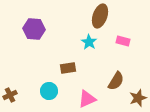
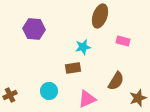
cyan star: moved 6 px left, 5 px down; rotated 28 degrees clockwise
brown rectangle: moved 5 px right
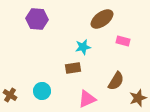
brown ellipse: moved 2 px right, 3 px down; rotated 35 degrees clockwise
purple hexagon: moved 3 px right, 10 px up
cyan circle: moved 7 px left
brown cross: rotated 32 degrees counterclockwise
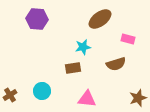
brown ellipse: moved 2 px left
pink rectangle: moved 5 px right, 2 px up
brown semicircle: moved 17 px up; rotated 42 degrees clockwise
brown cross: rotated 24 degrees clockwise
pink triangle: rotated 30 degrees clockwise
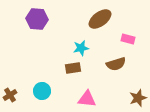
cyan star: moved 2 px left, 1 px down
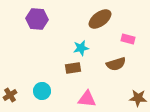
brown star: rotated 24 degrees clockwise
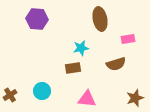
brown ellipse: rotated 65 degrees counterclockwise
pink rectangle: rotated 24 degrees counterclockwise
brown star: moved 3 px left; rotated 24 degrees counterclockwise
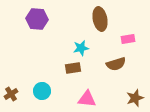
brown cross: moved 1 px right, 1 px up
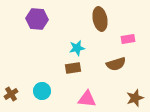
cyan star: moved 4 px left
